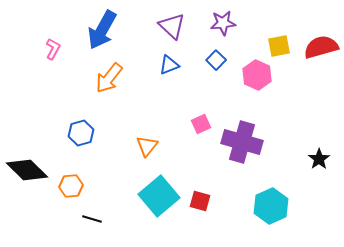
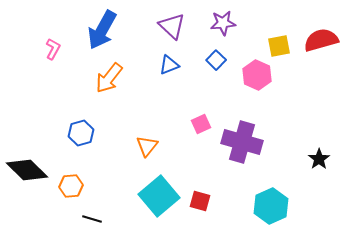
red semicircle: moved 7 px up
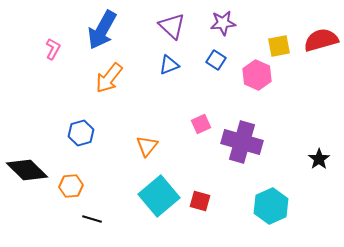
blue square: rotated 12 degrees counterclockwise
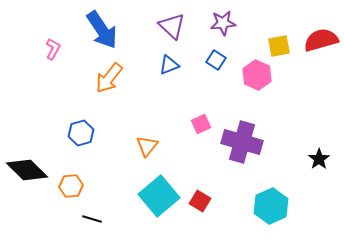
blue arrow: rotated 63 degrees counterclockwise
red square: rotated 15 degrees clockwise
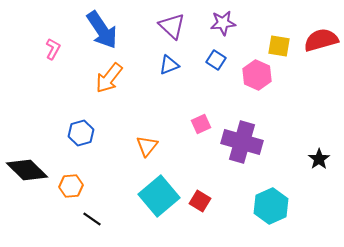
yellow square: rotated 20 degrees clockwise
black line: rotated 18 degrees clockwise
